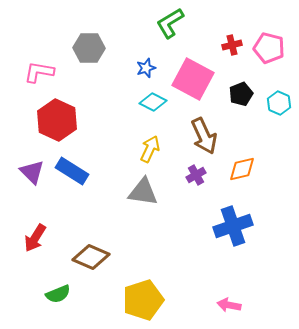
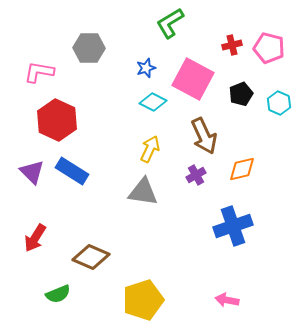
pink arrow: moved 2 px left, 5 px up
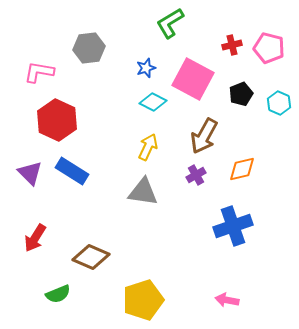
gray hexagon: rotated 8 degrees counterclockwise
brown arrow: rotated 54 degrees clockwise
yellow arrow: moved 2 px left, 2 px up
purple triangle: moved 2 px left, 1 px down
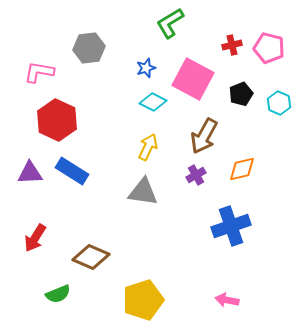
purple triangle: rotated 48 degrees counterclockwise
blue cross: moved 2 px left
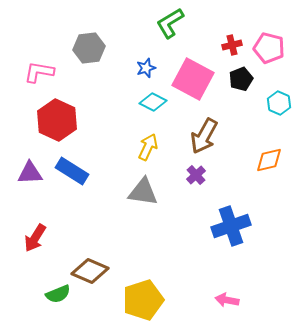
black pentagon: moved 15 px up
orange diamond: moved 27 px right, 9 px up
purple cross: rotated 12 degrees counterclockwise
brown diamond: moved 1 px left, 14 px down
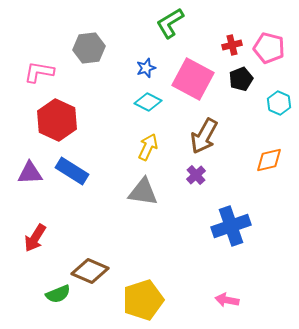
cyan diamond: moved 5 px left
